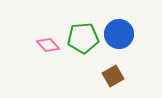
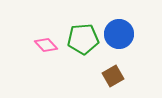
green pentagon: moved 1 px down
pink diamond: moved 2 px left
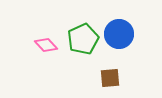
green pentagon: rotated 20 degrees counterclockwise
brown square: moved 3 px left, 2 px down; rotated 25 degrees clockwise
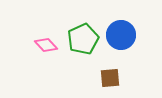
blue circle: moved 2 px right, 1 px down
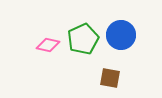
pink diamond: moved 2 px right; rotated 35 degrees counterclockwise
brown square: rotated 15 degrees clockwise
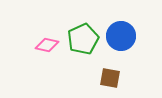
blue circle: moved 1 px down
pink diamond: moved 1 px left
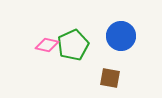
green pentagon: moved 10 px left, 6 px down
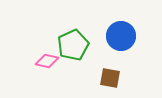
pink diamond: moved 16 px down
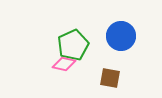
pink diamond: moved 17 px right, 3 px down
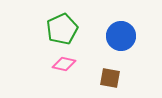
green pentagon: moved 11 px left, 16 px up
